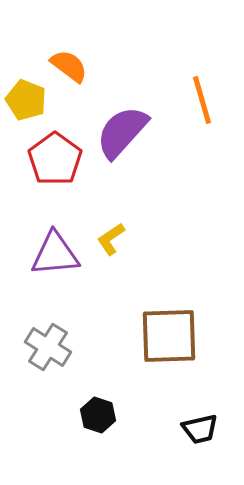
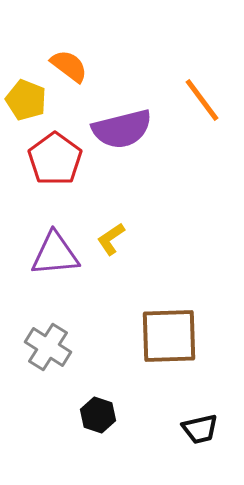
orange line: rotated 21 degrees counterclockwise
purple semicircle: moved 3 px up; rotated 146 degrees counterclockwise
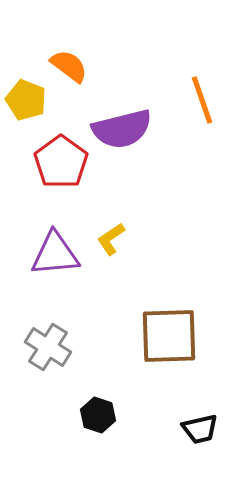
orange line: rotated 18 degrees clockwise
red pentagon: moved 6 px right, 3 px down
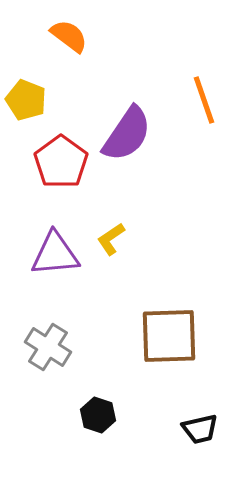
orange semicircle: moved 30 px up
orange line: moved 2 px right
purple semicircle: moved 5 px right, 5 px down; rotated 42 degrees counterclockwise
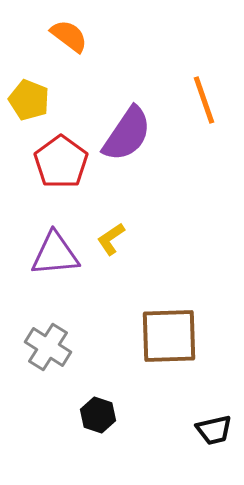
yellow pentagon: moved 3 px right
black trapezoid: moved 14 px right, 1 px down
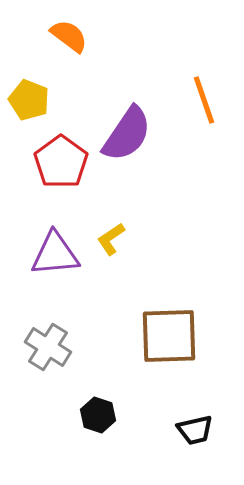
black trapezoid: moved 19 px left
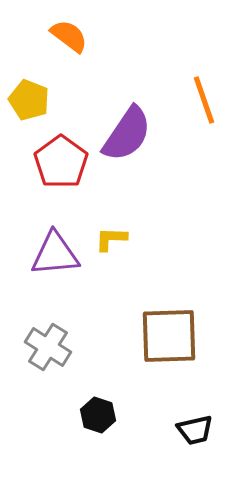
yellow L-shape: rotated 36 degrees clockwise
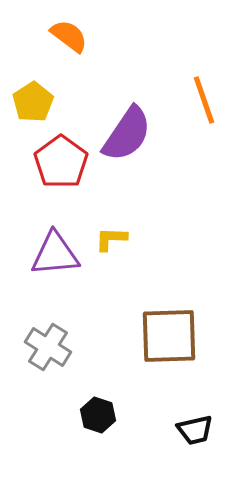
yellow pentagon: moved 4 px right, 2 px down; rotated 18 degrees clockwise
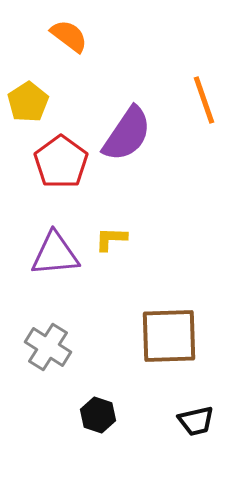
yellow pentagon: moved 5 px left
black trapezoid: moved 1 px right, 9 px up
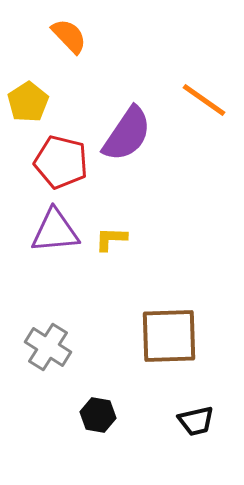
orange semicircle: rotated 9 degrees clockwise
orange line: rotated 36 degrees counterclockwise
red pentagon: rotated 22 degrees counterclockwise
purple triangle: moved 23 px up
black hexagon: rotated 8 degrees counterclockwise
